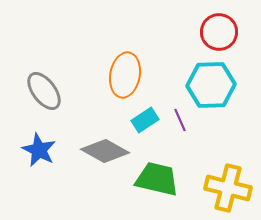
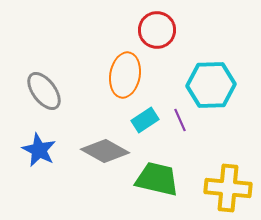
red circle: moved 62 px left, 2 px up
yellow cross: rotated 9 degrees counterclockwise
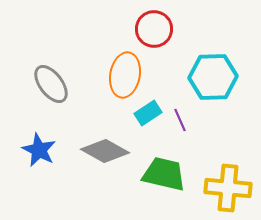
red circle: moved 3 px left, 1 px up
cyan hexagon: moved 2 px right, 8 px up
gray ellipse: moved 7 px right, 7 px up
cyan rectangle: moved 3 px right, 7 px up
green trapezoid: moved 7 px right, 5 px up
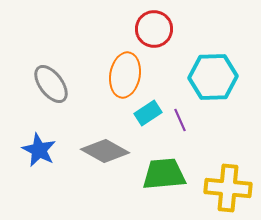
green trapezoid: rotated 18 degrees counterclockwise
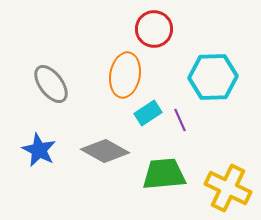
yellow cross: rotated 21 degrees clockwise
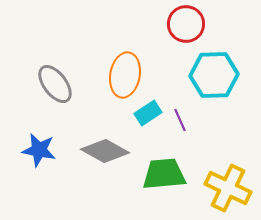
red circle: moved 32 px right, 5 px up
cyan hexagon: moved 1 px right, 2 px up
gray ellipse: moved 4 px right
blue star: rotated 16 degrees counterclockwise
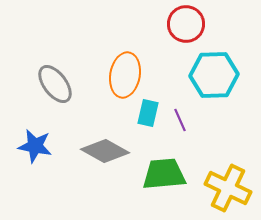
cyan rectangle: rotated 44 degrees counterclockwise
blue star: moved 4 px left, 4 px up
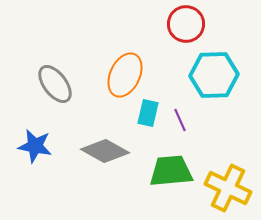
orange ellipse: rotated 15 degrees clockwise
green trapezoid: moved 7 px right, 3 px up
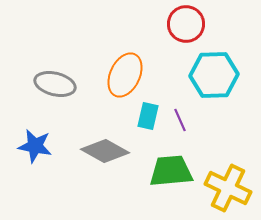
gray ellipse: rotated 39 degrees counterclockwise
cyan rectangle: moved 3 px down
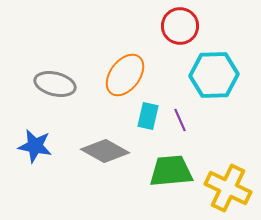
red circle: moved 6 px left, 2 px down
orange ellipse: rotated 12 degrees clockwise
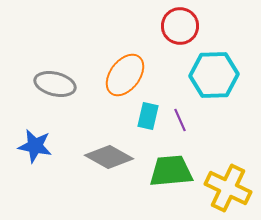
gray diamond: moved 4 px right, 6 px down
